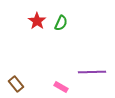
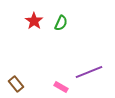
red star: moved 3 px left
purple line: moved 3 px left; rotated 20 degrees counterclockwise
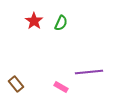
purple line: rotated 16 degrees clockwise
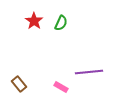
brown rectangle: moved 3 px right
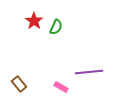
green semicircle: moved 5 px left, 4 px down
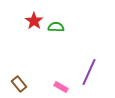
green semicircle: rotated 112 degrees counterclockwise
purple line: rotated 60 degrees counterclockwise
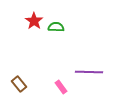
purple line: rotated 68 degrees clockwise
pink rectangle: rotated 24 degrees clockwise
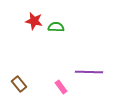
red star: rotated 24 degrees counterclockwise
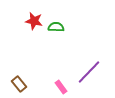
purple line: rotated 48 degrees counterclockwise
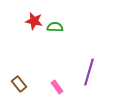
green semicircle: moved 1 px left
purple line: rotated 28 degrees counterclockwise
pink rectangle: moved 4 px left
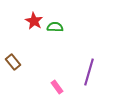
red star: rotated 18 degrees clockwise
brown rectangle: moved 6 px left, 22 px up
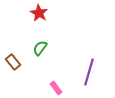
red star: moved 5 px right, 8 px up
green semicircle: moved 15 px left, 21 px down; rotated 56 degrees counterclockwise
pink rectangle: moved 1 px left, 1 px down
